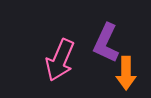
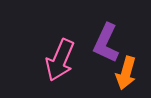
orange arrow: rotated 16 degrees clockwise
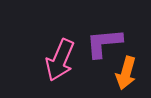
purple L-shape: moved 2 px left; rotated 60 degrees clockwise
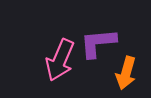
purple L-shape: moved 6 px left
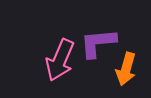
orange arrow: moved 4 px up
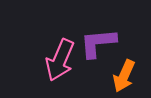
orange arrow: moved 2 px left, 7 px down; rotated 8 degrees clockwise
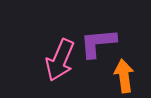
orange arrow: rotated 148 degrees clockwise
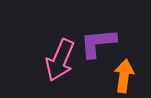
orange arrow: rotated 16 degrees clockwise
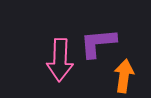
pink arrow: rotated 21 degrees counterclockwise
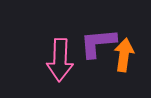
orange arrow: moved 21 px up
